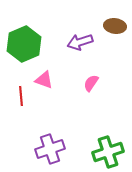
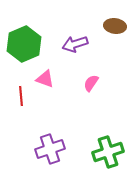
purple arrow: moved 5 px left, 2 px down
pink triangle: moved 1 px right, 1 px up
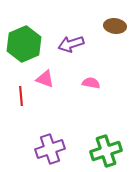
purple arrow: moved 4 px left
pink semicircle: rotated 66 degrees clockwise
green cross: moved 2 px left, 1 px up
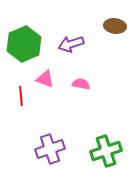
pink semicircle: moved 10 px left, 1 px down
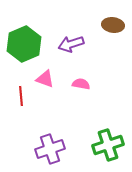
brown ellipse: moved 2 px left, 1 px up
green cross: moved 2 px right, 6 px up
